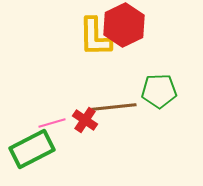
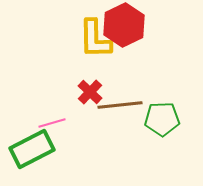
yellow L-shape: moved 2 px down
green pentagon: moved 3 px right, 28 px down
brown line: moved 6 px right, 2 px up
red cross: moved 5 px right, 28 px up; rotated 10 degrees clockwise
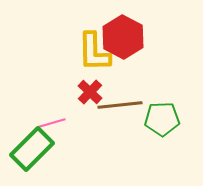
red hexagon: moved 1 px left, 12 px down; rotated 6 degrees counterclockwise
yellow L-shape: moved 1 px left, 13 px down
green rectangle: rotated 18 degrees counterclockwise
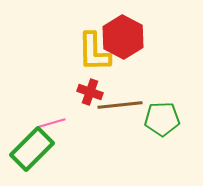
red cross: rotated 25 degrees counterclockwise
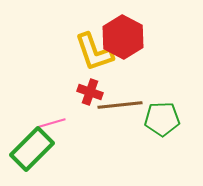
yellow L-shape: rotated 18 degrees counterclockwise
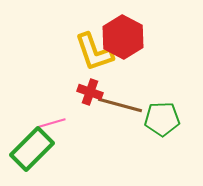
brown line: rotated 21 degrees clockwise
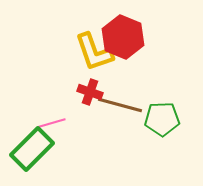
red hexagon: rotated 6 degrees counterclockwise
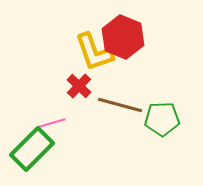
red cross: moved 11 px left, 6 px up; rotated 25 degrees clockwise
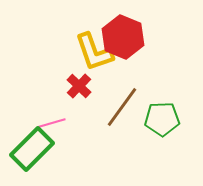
brown line: moved 2 px right, 2 px down; rotated 69 degrees counterclockwise
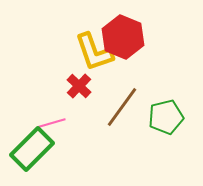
green pentagon: moved 4 px right, 2 px up; rotated 12 degrees counterclockwise
